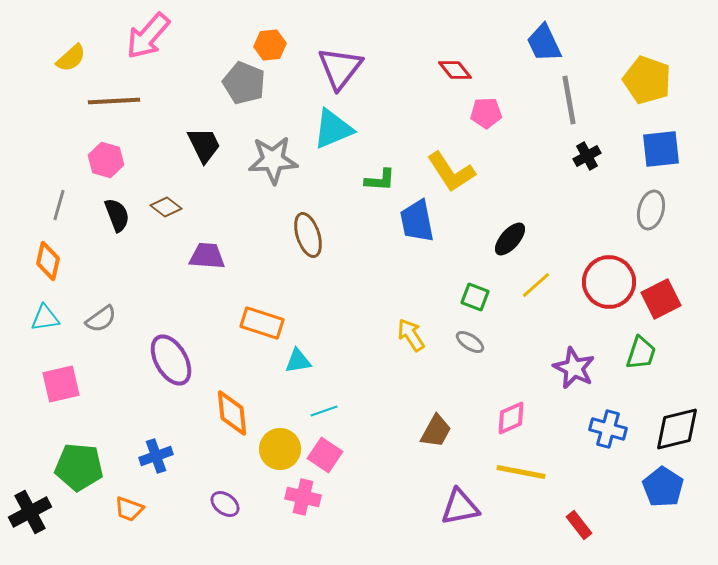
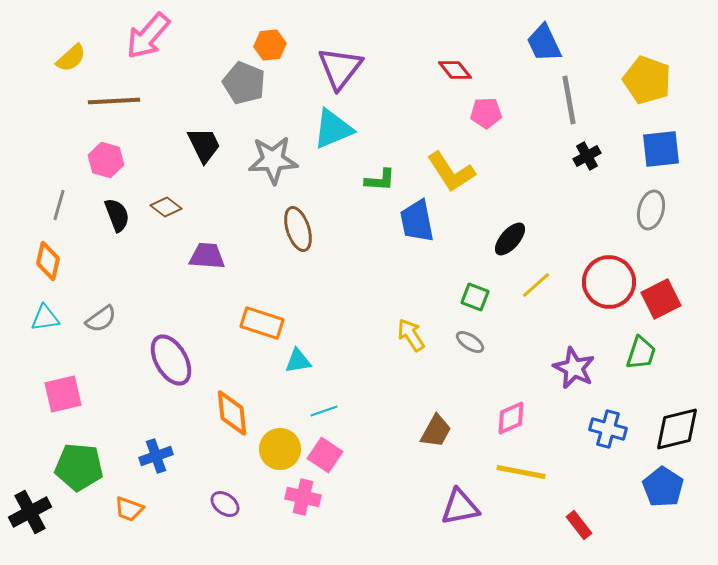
brown ellipse at (308, 235): moved 10 px left, 6 px up
pink square at (61, 384): moved 2 px right, 10 px down
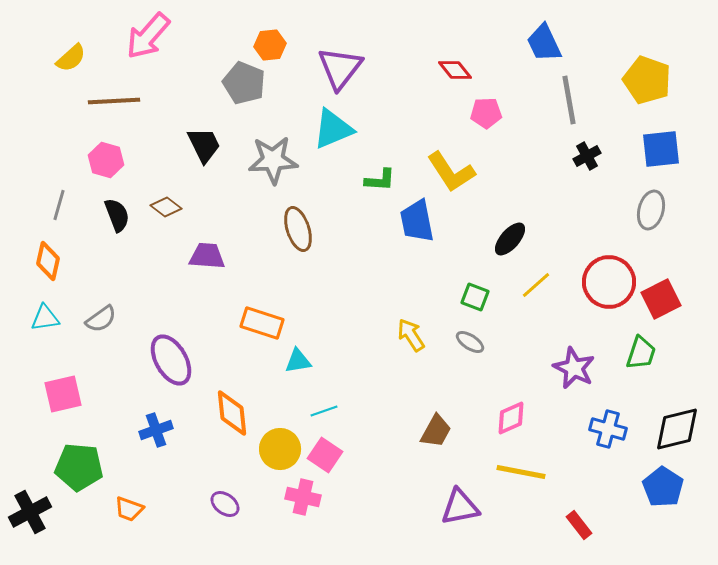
blue cross at (156, 456): moved 26 px up
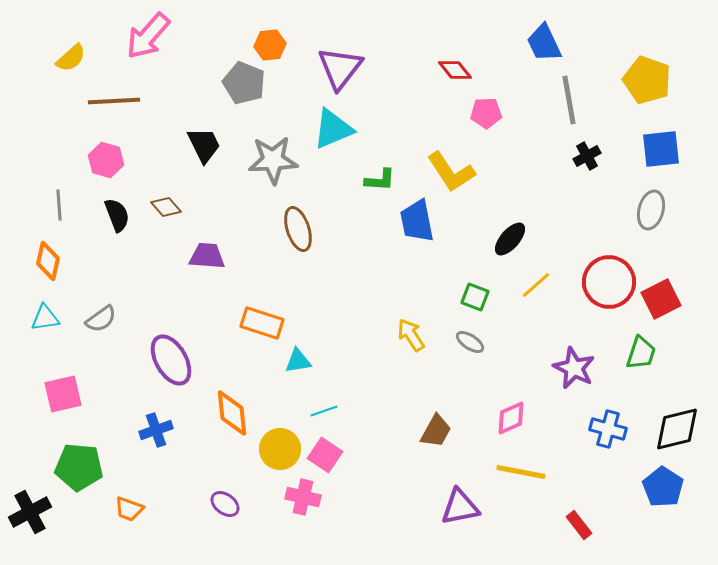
gray line at (59, 205): rotated 20 degrees counterclockwise
brown diamond at (166, 207): rotated 12 degrees clockwise
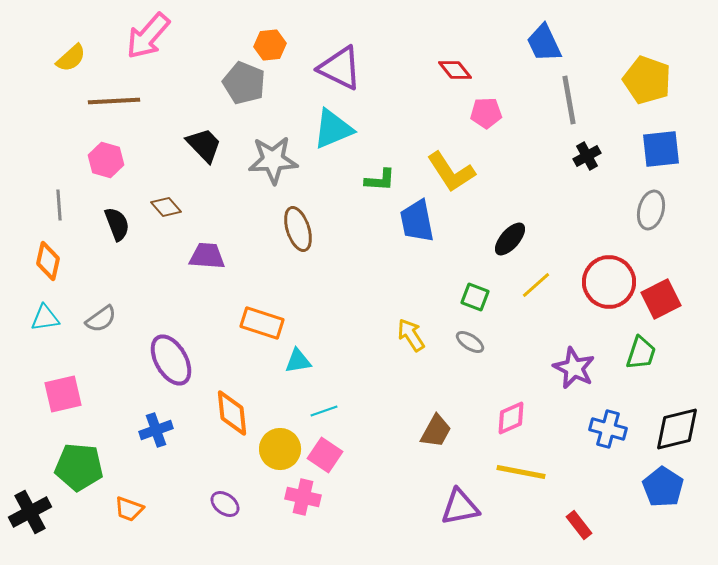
purple triangle at (340, 68): rotated 42 degrees counterclockwise
black trapezoid at (204, 145): rotated 18 degrees counterclockwise
black semicircle at (117, 215): moved 9 px down
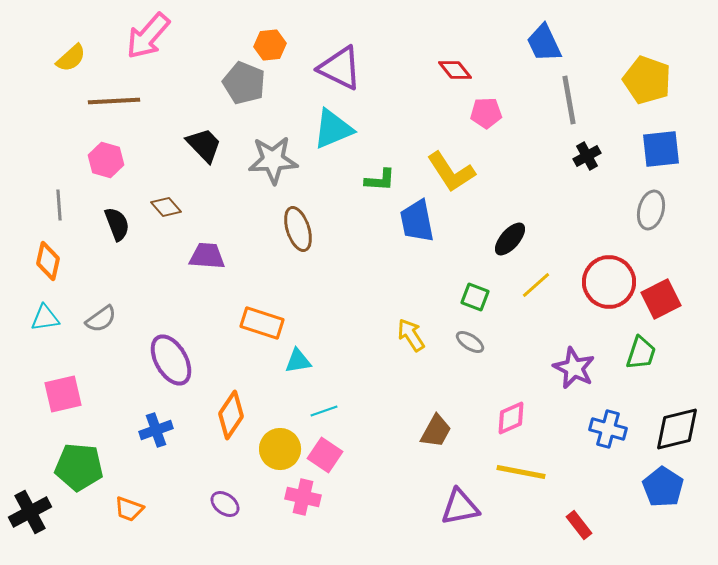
orange diamond at (232, 413): moved 1 px left, 2 px down; rotated 39 degrees clockwise
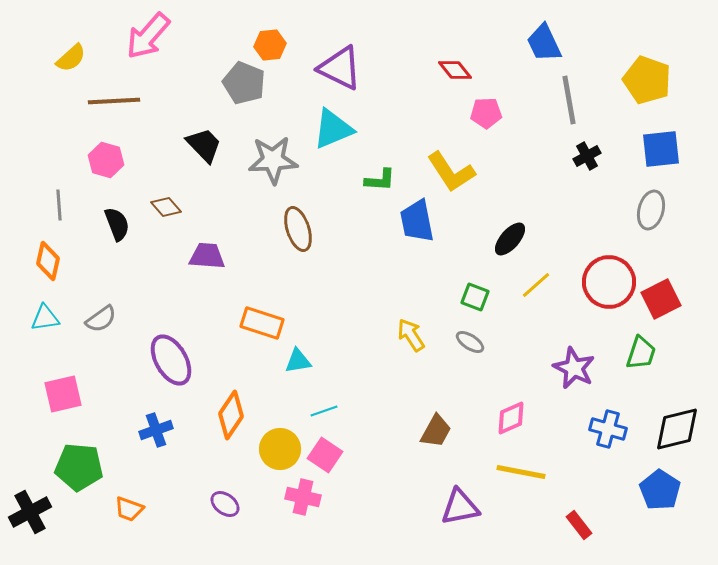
blue pentagon at (663, 487): moved 3 px left, 3 px down
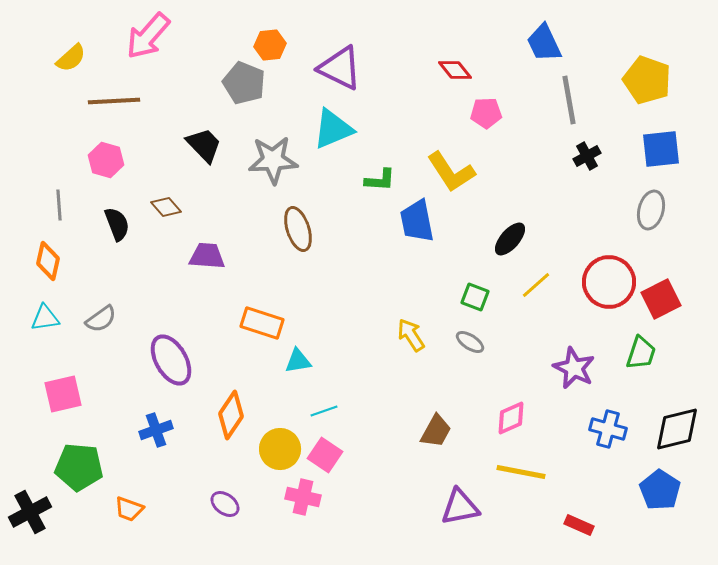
red rectangle at (579, 525): rotated 28 degrees counterclockwise
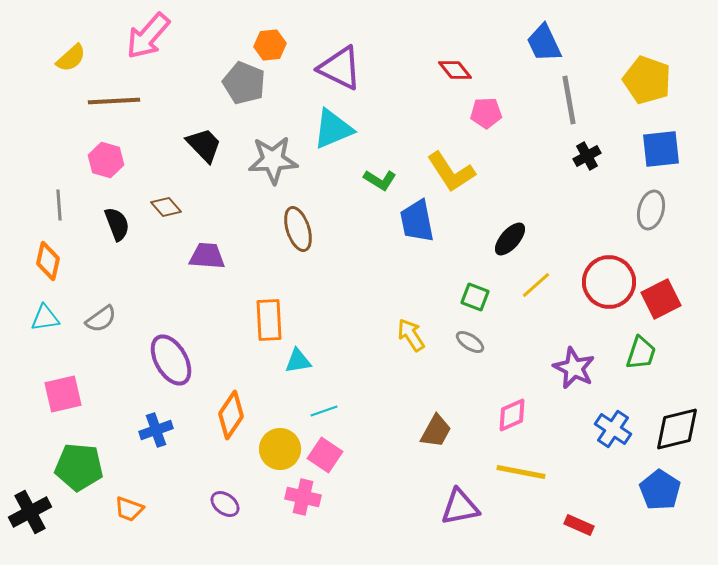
green L-shape at (380, 180): rotated 28 degrees clockwise
orange rectangle at (262, 323): moved 7 px right, 3 px up; rotated 69 degrees clockwise
pink diamond at (511, 418): moved 1 px right, 3 px up
blue cross at (608, 429): moved 5 px right; rotated 18 degrees clockwise
